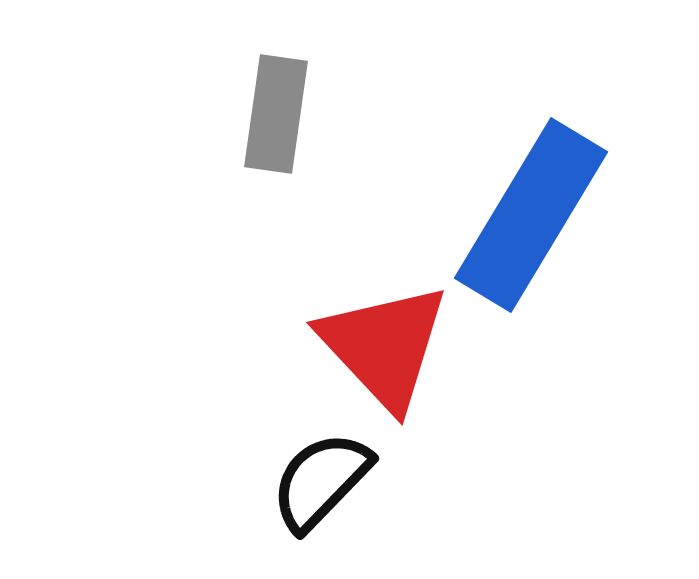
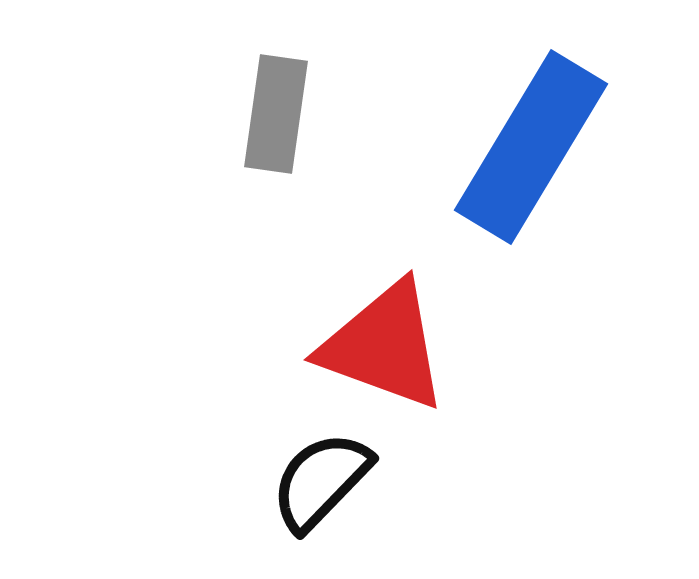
blue rectangle: moved 68 px up
red triangle: rotated 27 degrees counterclockwise
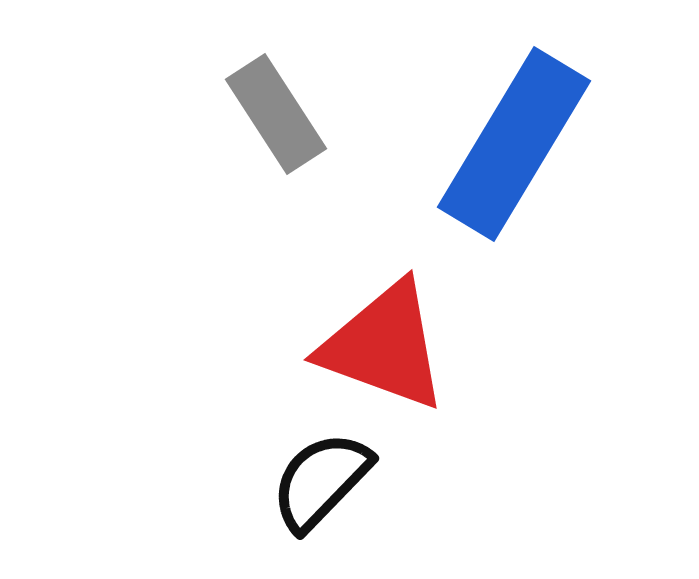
gray rectangle: rotated 41 degrees counterclockwise
blue rectangle: moved 17 px left, 3 px up
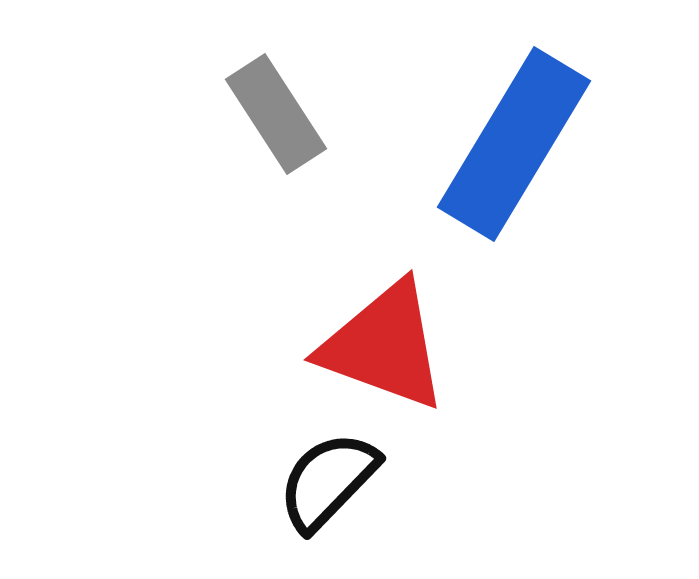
black semicircle: moved 7 px right
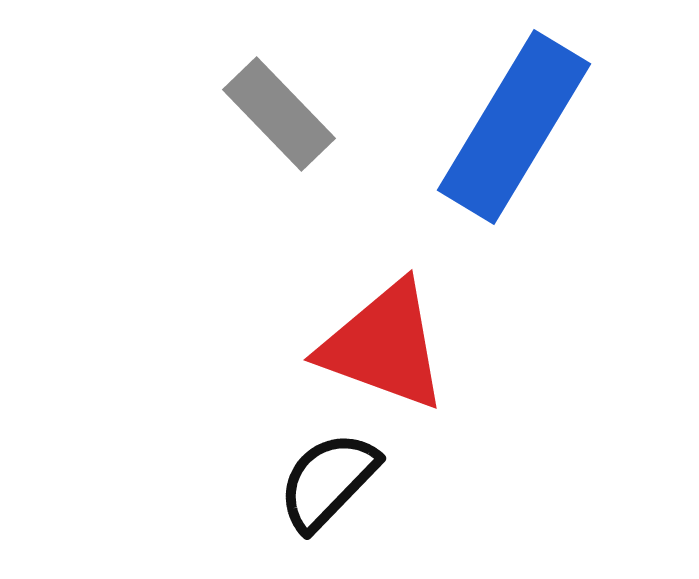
gray rectangle: moved 3 px right; rotated 11 degrees counterclockwise
blue rectangle: moved 17 px up
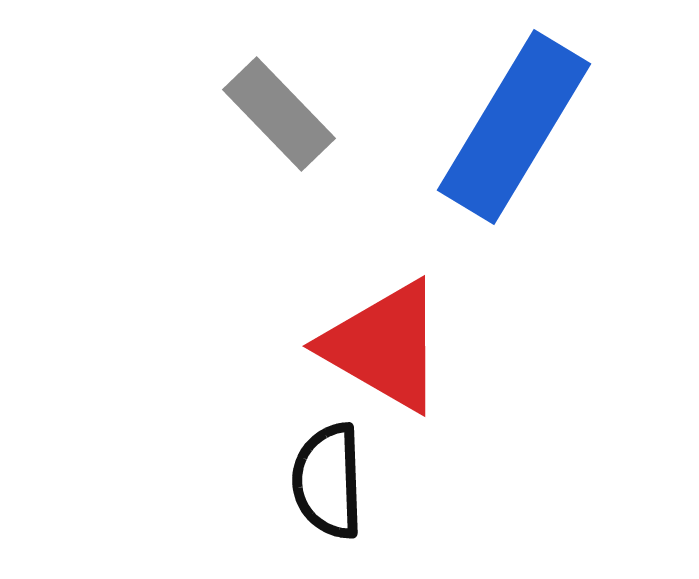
red triangle: rotated 10 degrees clockwise
black semicircle: rotated 46 degrees counterclockwise
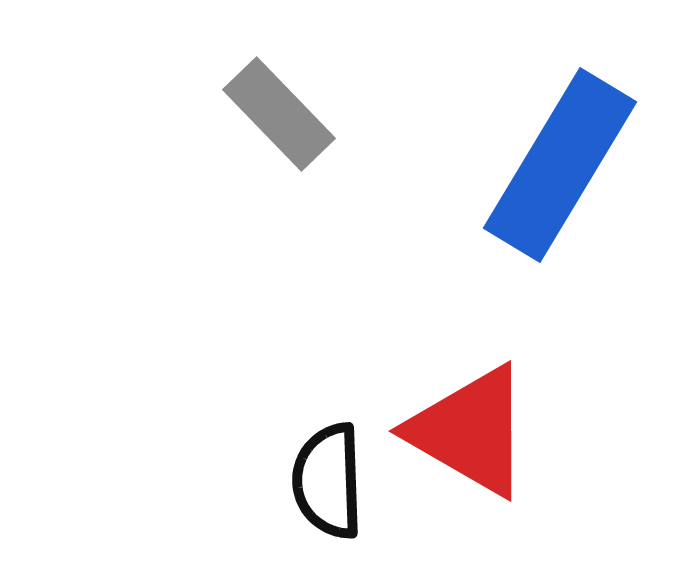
blue rectangle: moved 46 px right, 38 px down
red triangle: moved 86 px right, 85 px down
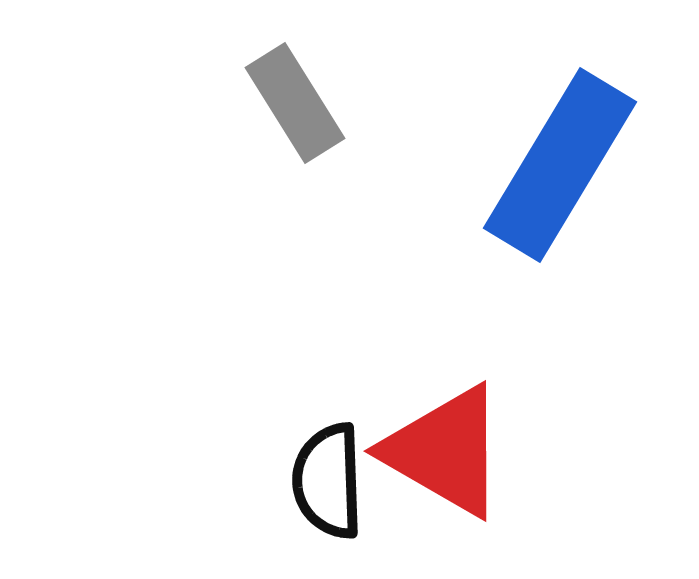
gray rectangle: moved 16 px right, 11 px up; rotated 12 degrees clockwise
red triangle: moved 25 px left, 20 px down
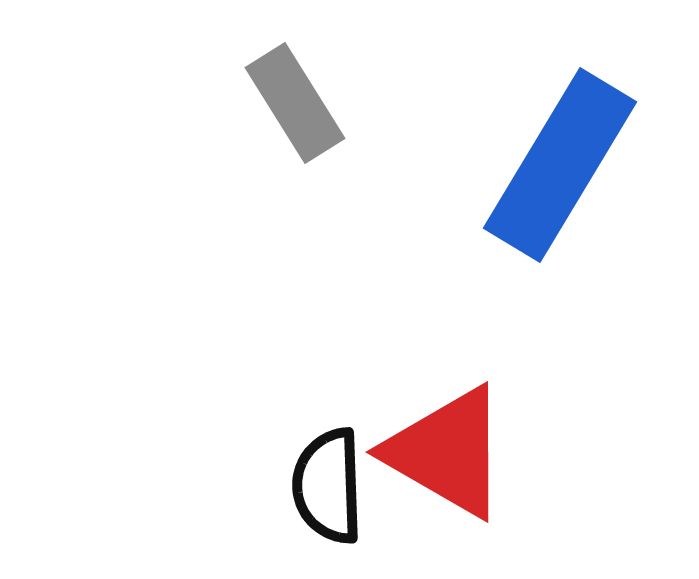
red triangle: moved 2 px right, 1 px down
black semicircle: moved 5 px down
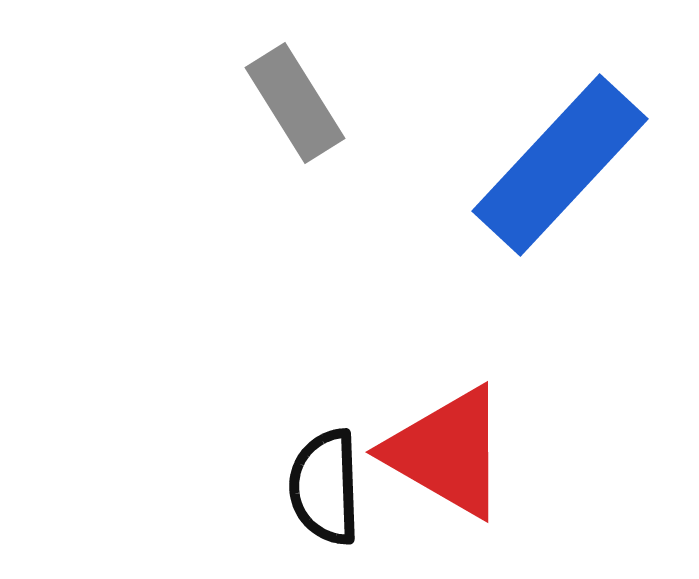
blue rectangle: rotated 12 degrees clockwise
black semicircle: moved 3 px left, 1 px down
